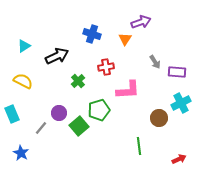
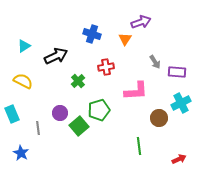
black arrow: moved 1 px left
pink L-shape: moved 8 px right, 1 px down
purple circle: moved 1 px right
gray line: moved 3 px left; rotated 48 degrees counterclockwise
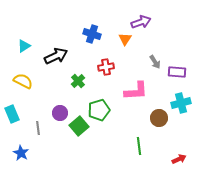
cyan cross: rotated 12 degrees clockwise
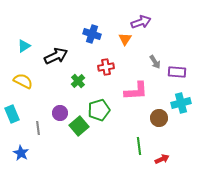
red arrow: moved 17 px left
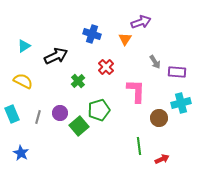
red cross: rotated 35 degrees counterclockwise
pink L-shape: rotated 85 degrees counterclockwise
gray line: moved 11 px up; rotated 24 degrees clockwise
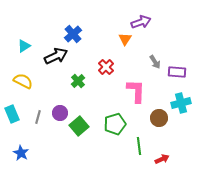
blue cross: moved 19 px left; rotated 30 degrees clockwise
green pentagon: moved 16 px right, 14 px down
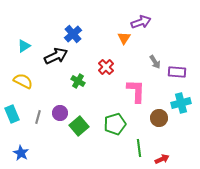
orange triangle: moved 1 px left, 1 px up
green cross: rotated 16 degrees counterclockwise
green line: moved 2 px down
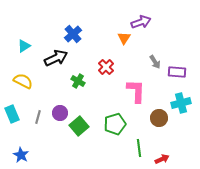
black arrow: moved 2 px down
blue star: moved 2 px down
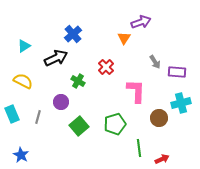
purple circle: moved 1 px right, 11 px up
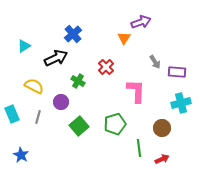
yellow semicircle: moved 11 px right, 5 px down
brown circle: moved 3 px right, 10 px down
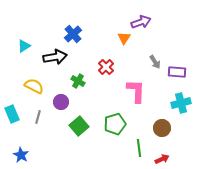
black arrow: moved 1 px left, 1 px up; rotated 15 degrees clockwise
